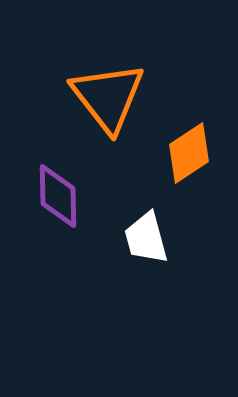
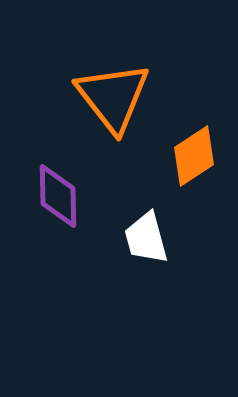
orange triangle: moved 5 px right
orange diamond: moved 5 px right, 3 px down
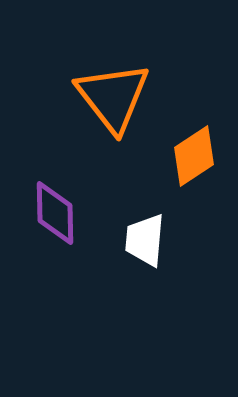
purple diamond: moved 3 px left, 17 px down
white trapezoid: moved 1 px left, 2 px down; rotated 20 degrees clockwise
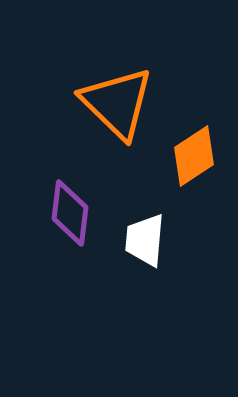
orange triangle: moved 4 px right, 6 px down; rotated 8 degrees counterclockwise
purple diamond: moved 15 px right; rotated 8 degrees clockwise
